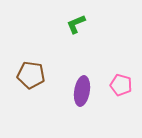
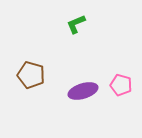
brown pentagon: rotated 8 degrees clockwise
purple ellipse: moved 1 px right; rotated 64 degrees clockwise
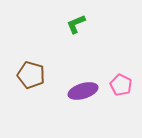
pink pentagon: rotated 10 degrees clockwise
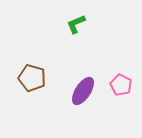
brown pentagon: moved 1 px right, 3 px down
purple ellipse: rotated 40 degrees counterclockwise
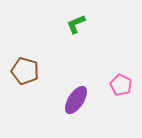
brown pentagon: moved 7 px left, 7 px up
purple ellipse: moved 7 px left, 9 px down
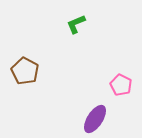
brown pentagon: rotated 12 degrees clockwise
purple ellipse: moved 19 px right, 19 px down
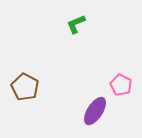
brown pentagon: moved 16 px down
purple ellipse: moved 8 px up
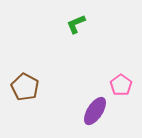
pink pentagon: rotated 10 degrees clockwise
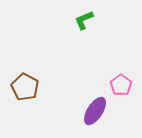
green L-shape: moved 8 px right, 4 px up
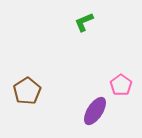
green L-shape: moved 2 px down
brown pentagon: moved 2 px right, 4 px down; rotated 12 degrees clockwise
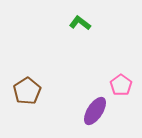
green L-shape: moved 4 px left, 1 px down; rotated 60 degrees clockwise
